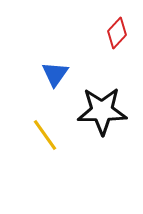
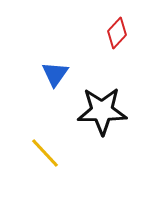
yellow line: moved 18 px down; rotated 8 degrees counterclockwise
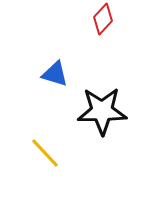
red diamond: moved 14 px left, 14 px up
blue triangle: rotated 48 degrees counterclockwise
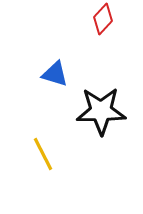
black star: moved 1 px left
yellow line: moved 2 px left, 1 px down; rotated 16 degrees clockwise
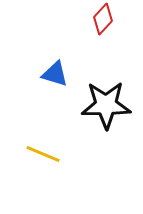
black star: moved 5 px right, 6 px up
yellow line: rotated 40 degrees counterclockwise
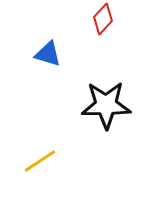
blue triangle: moved 7 px left, 20 px up
yellow line: moved 3 px left, 7 px down; rotated 56 degrees counterclockwise
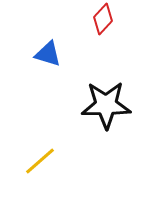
yellow line: rotated 8 degrees counterclockwise
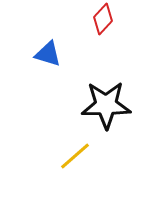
yellow line: moved 35 px right, 5 px up
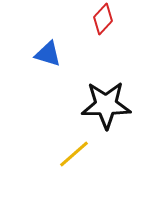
yellow line: moved 1 px left, 2 px up
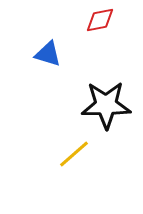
red diamond: moved 3 px left, 1 px down; rotated 36 degrees clockwise
